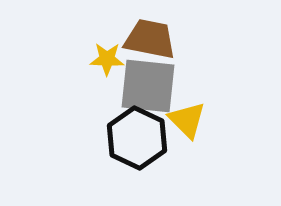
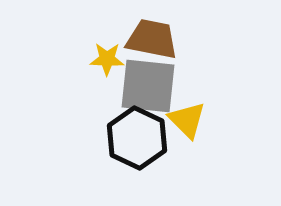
brown trapezoid: moved 2 px right
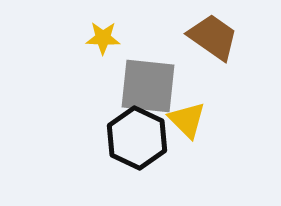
brown trapezoid: moved 61 px right, 2 px up; rotated 24 degrees clockwise
yellow star: moved 4 px left, 21 px up
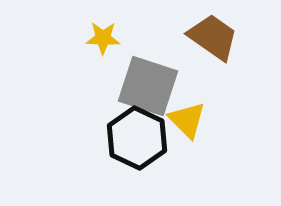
gray square: rotated 12 degrees clockwise
